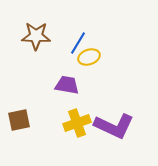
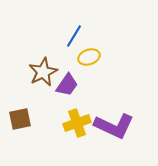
brown star: moved 7 px right, 36 px down; rotated 28 degrees counterclockwise
blue line: moved 4 px left, 7 px up
purple trapezoid: rotated 115 degrees clockwise
brown square: moved 1 px right, 1 px up
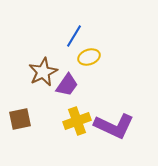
yellow cross: moved 2 px up
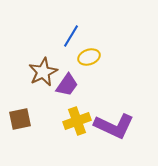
blue line: moved 3 px left
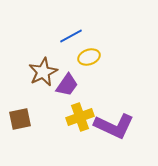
blue line: rotated 30 degrees clockwise
yellow cross: moved 3 px right, 4 px up
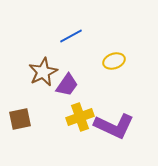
yellow ellipse: moved 25 px right, 4 px down
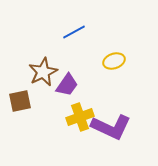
blue line: moved 3 px right, 4 px up
brown square: moved 18 px up
purple L-shape: moved 3 px left, 1 px down
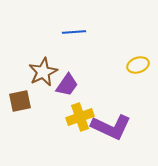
blue line: rotated 25 degrees clockwise
yellow ellipse: moved 24 px right, 4 px down
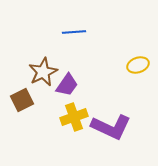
brown square: moved 2 px right, 1 px up; rotated 15 degrees counterclockwise
yellow cross: moved 6 px left
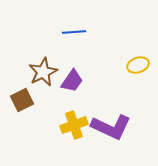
purple trapezoid: moved 5 px right, 4 px up
yellow cross: moved 8 px down
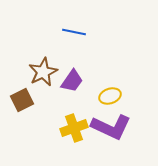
blue line: rotated 15 degrees clockwise
yellow ellipse: moved 28 px left, 31 px down
yellow cross: moved 3 px down
